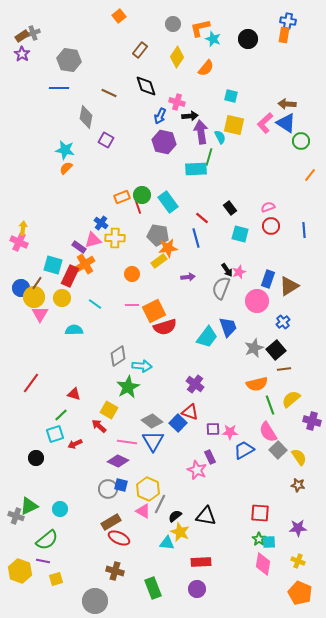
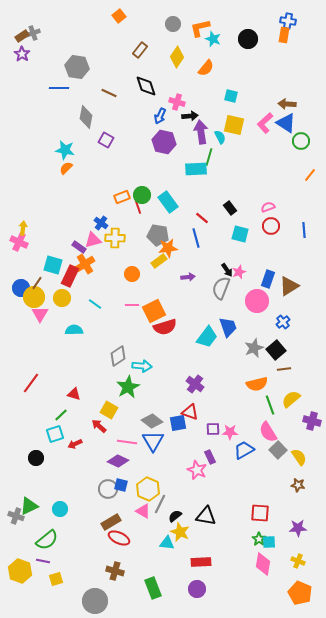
gray hexagon at (69, 60): moved 8 px right, 7 px down
blue square at (178, 423): rotated 36 degrees clockwise
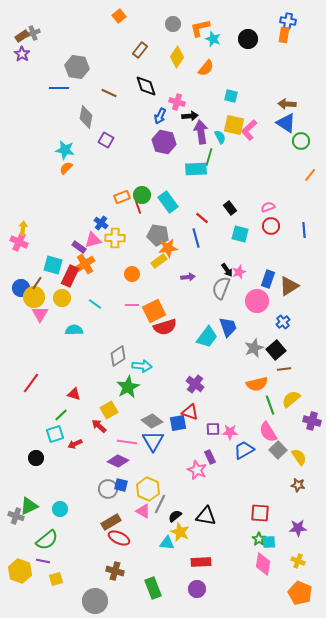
pink L-shape at (265, 123): moved 16 px left, 7 px down
yellow square at (109, 410): rotated 30 degrees clockwise
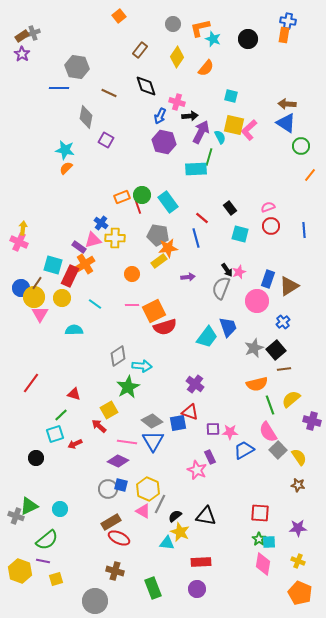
purple arrow at (201, 132): rotated 35 degrees clockwise
green circle at (301, 141): moved 5 px down
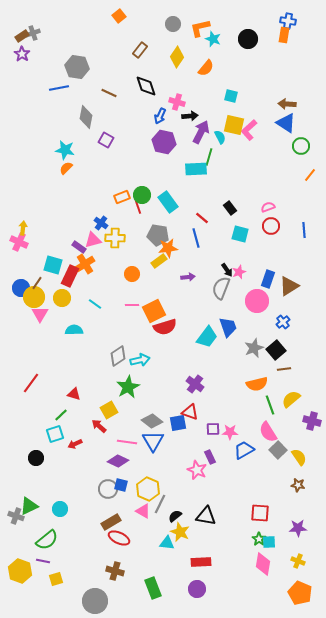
blue line at (59, 88): rotated 12 degrees counterclockwise
cyan arrow at (142, 366): moved 2 px left, 6 px up; rotated 18 degrees counterclockwise
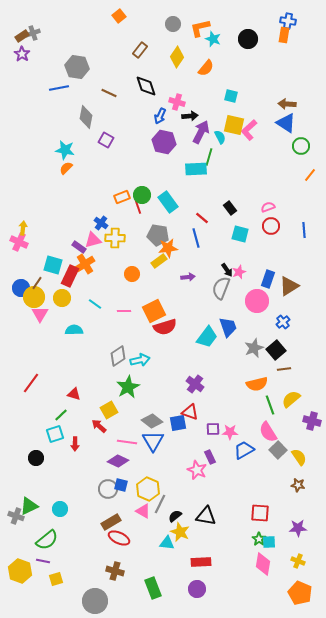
pink line at (132, 305): moved 8 px left, 6 px down
red arrow at (75, 444): rotated 64 degrees counterclockwise
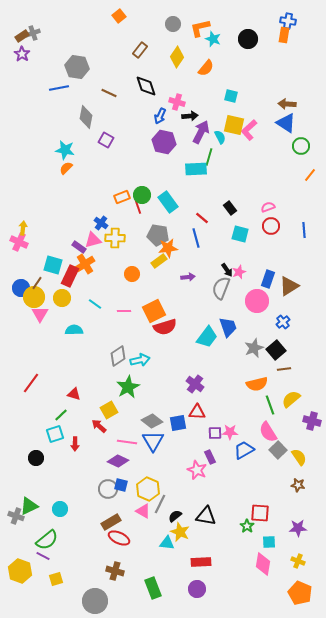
red triangle at (190, 412): moved 7 px right; rotated 18 degrees counterclockwise
purple square at (213, 429): moved 2 px right, 4 px down
green star at (259, 539): moved 12 px left, 13 px up
purple line at (43, 561): moved 5 px up; rotated 16 degrees clockwise
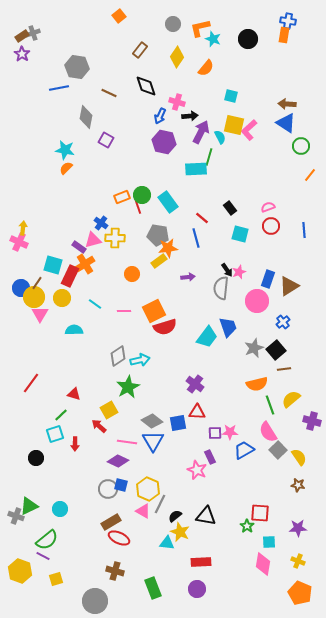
gray semicircle at (221, 288): rotated 15 degrees counterclockwise
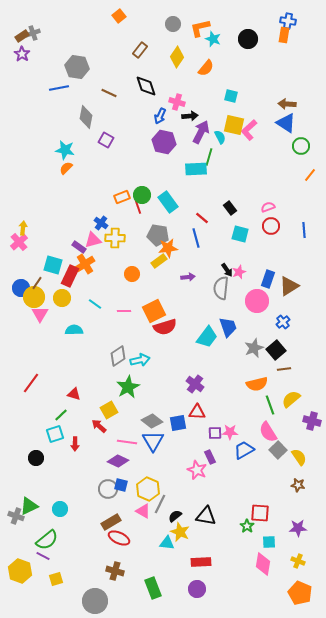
pink cross at (19, 242): rotated 24 degrees clockwise
